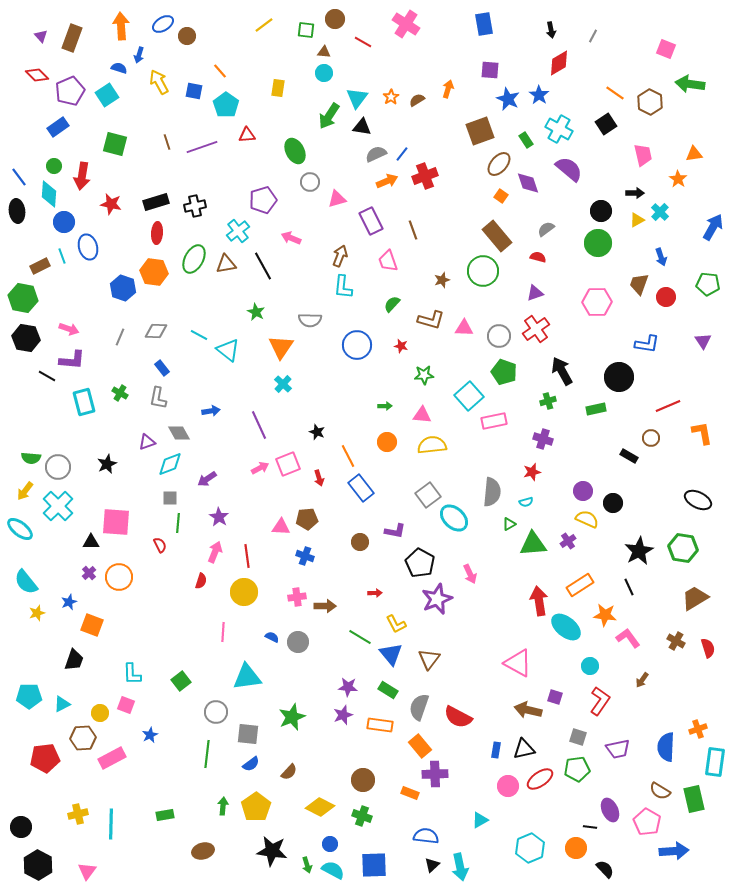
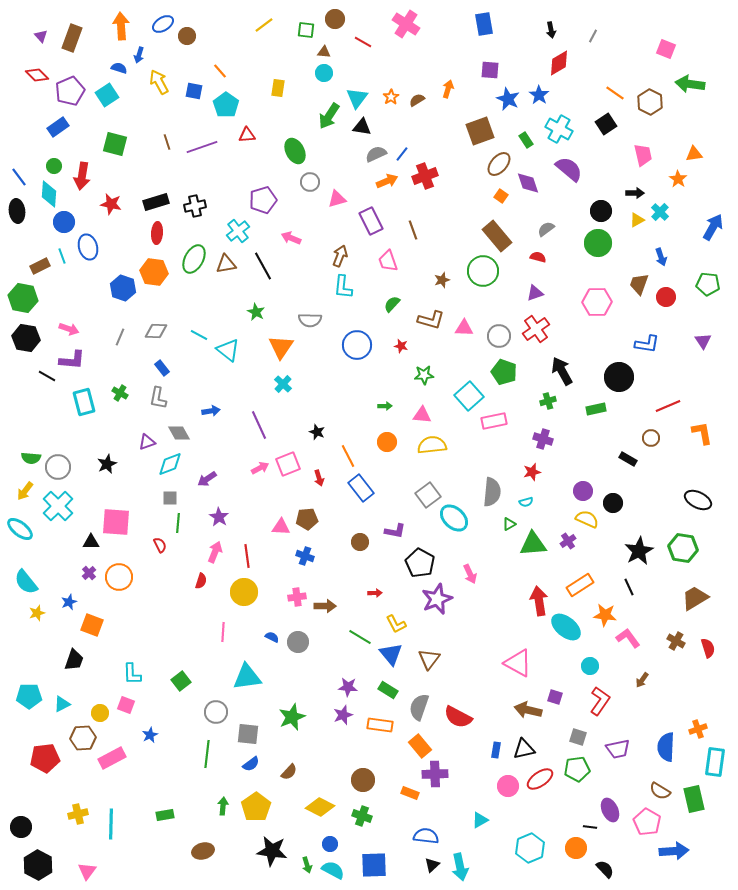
black rectangle at (629, 456): moved 1 px left, 3 px down
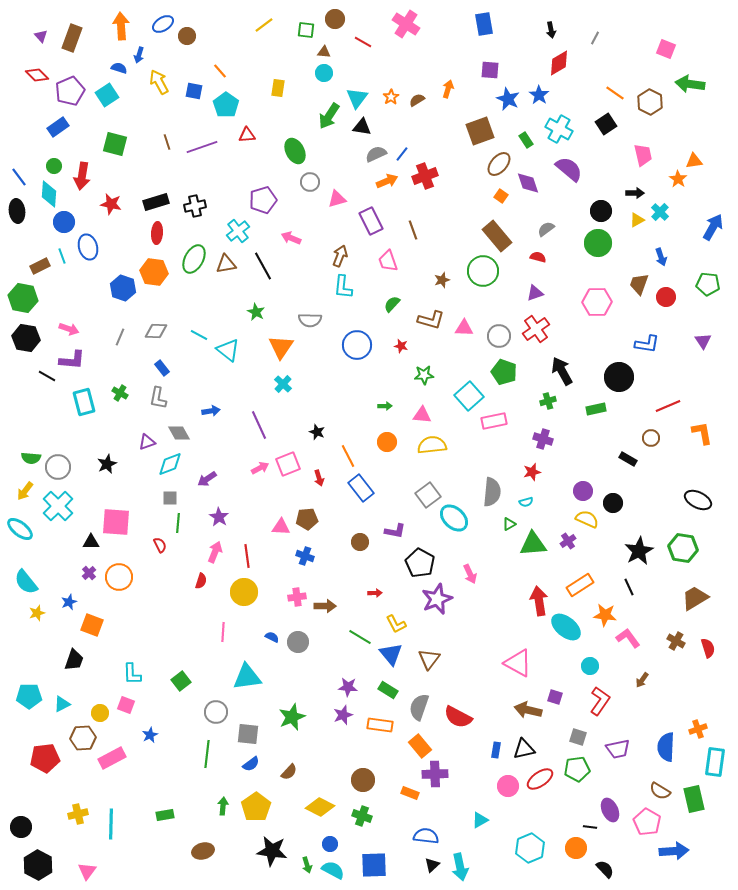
gray line at (593, 36): moved 2 px right, 2 px down
orange triangle at (694, 154): moved 7 px down
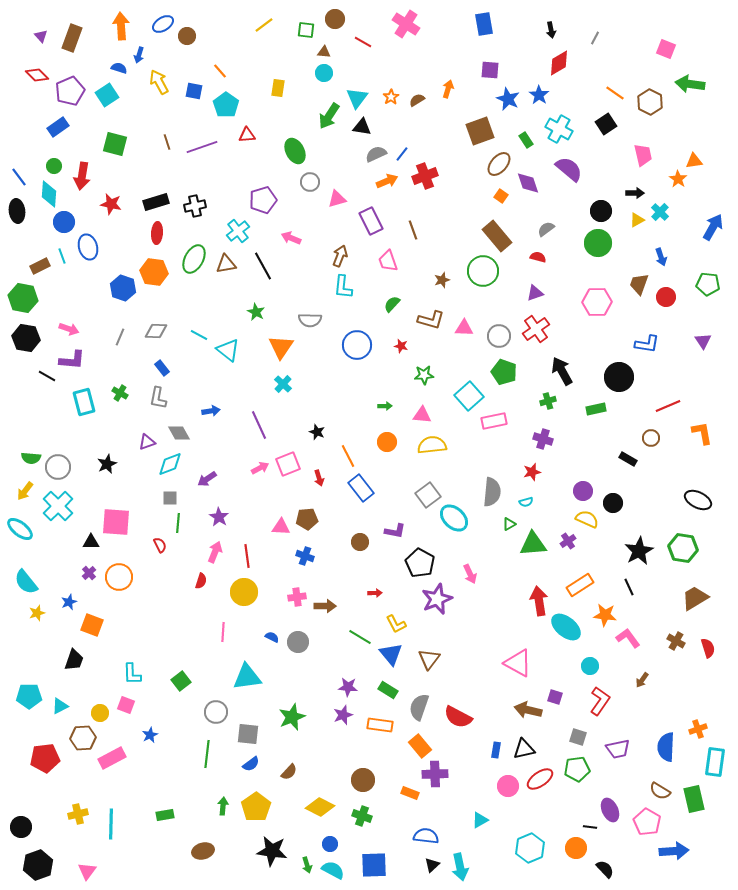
cyan triangle at (62, 704): moved 2 px left, 2 px down
black hexagon at (38, 865): rotated 12 degrees clockwise
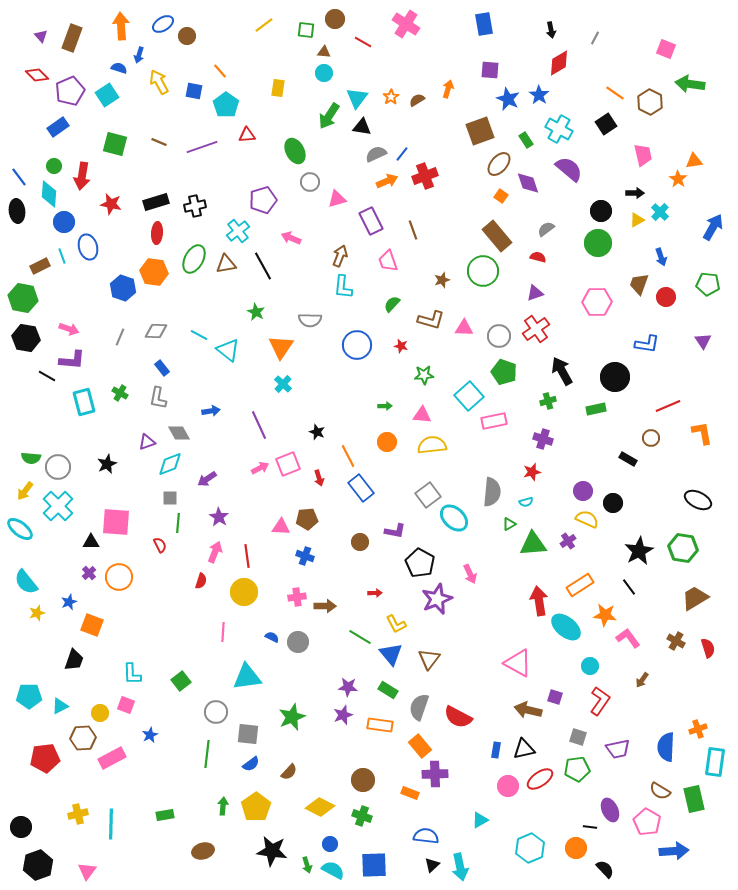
brown line at (167, 142): moved 8 px left; rotated 49 degrees counterclockwise
black circle at (619, 377): moved 4 px left
black line at (629, 587): rotated 12 degrees counterclockwise
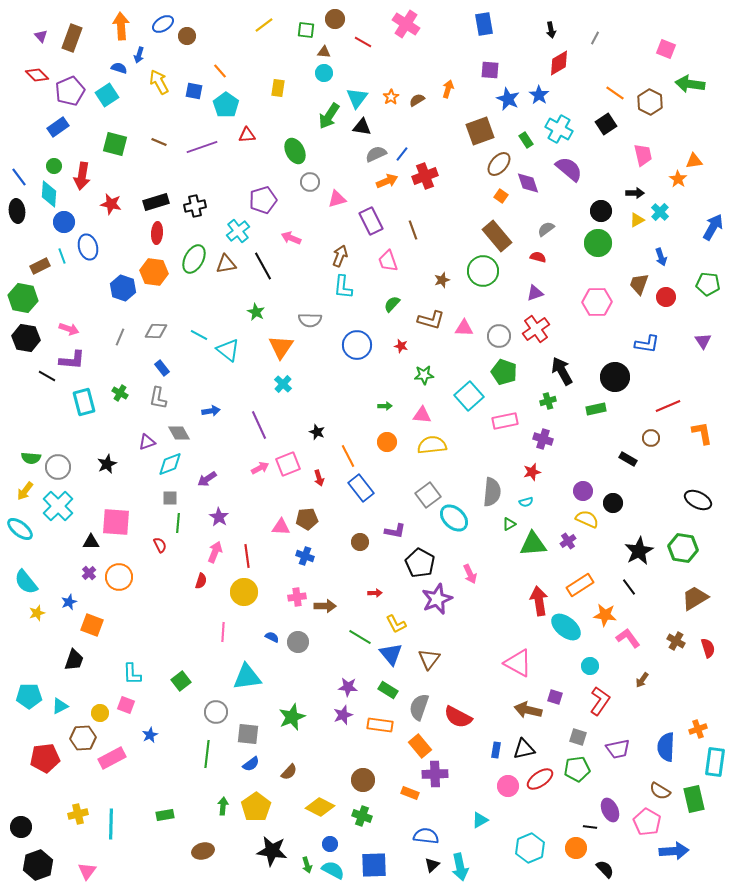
pink rectangle at (494, 421): moved 11 px right
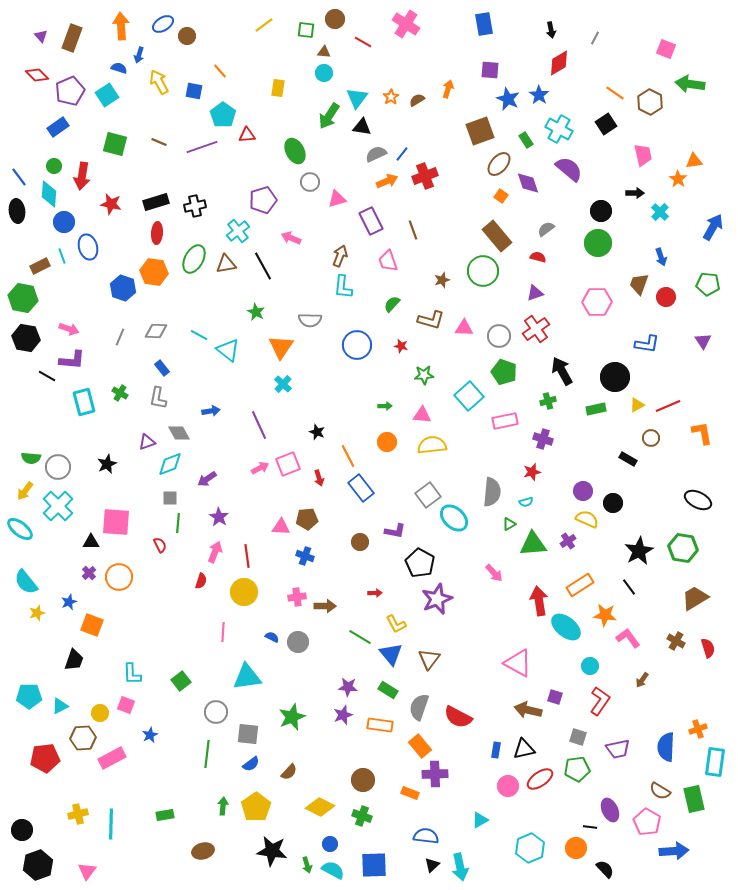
cyan pentagon at (226, 105): moved 3 px left, 10 px down
yellow triangle at (637, 220): moved 185 px down
pink arrow at (470, 574): moved 24 px right, 1 px up; rotated 18 degrees counterclockwise
black circle at (21, 827): moved 1 px right, 3 px down
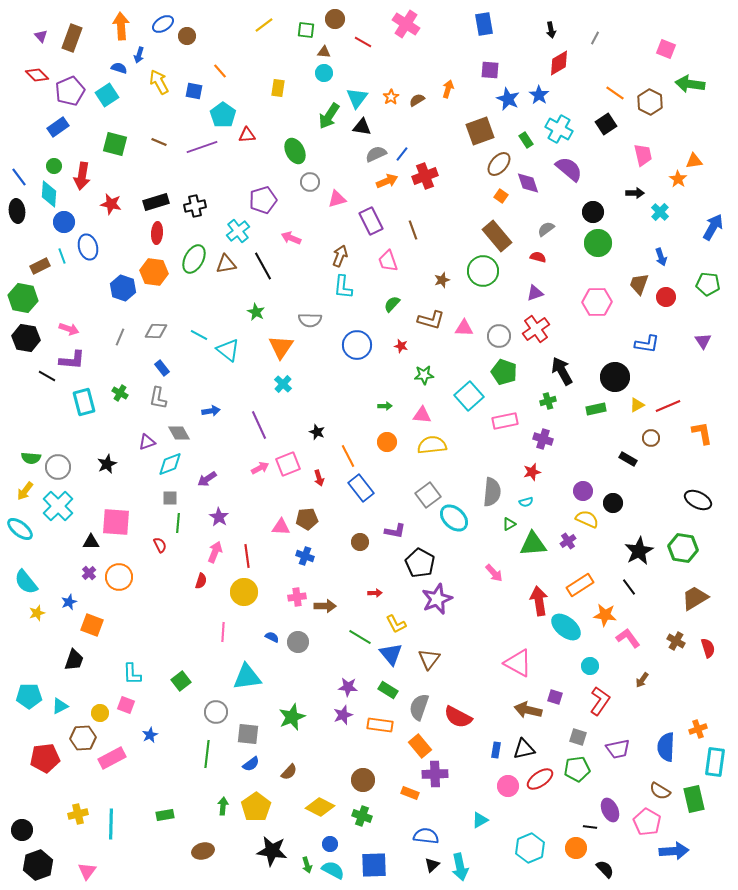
black circle at (601, 211): moved 8 px left, 1 px down
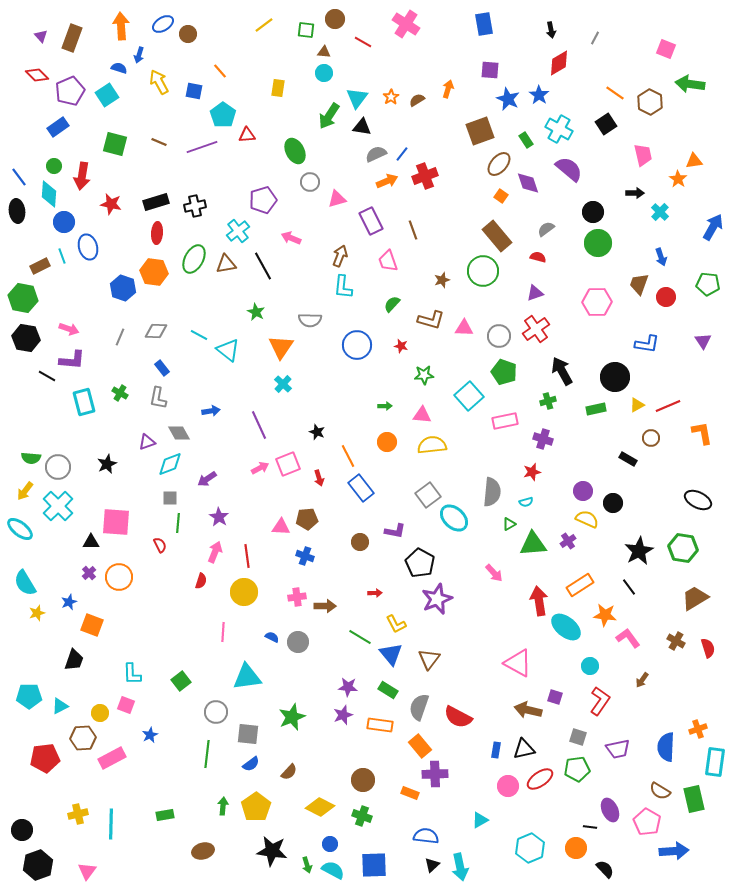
brown circle at (187, 36): moved 1 px right, 2 px up
cyan semicircle at (26, 582): moved 1 px left, 1 px down; rotated 8 degrees clockwise
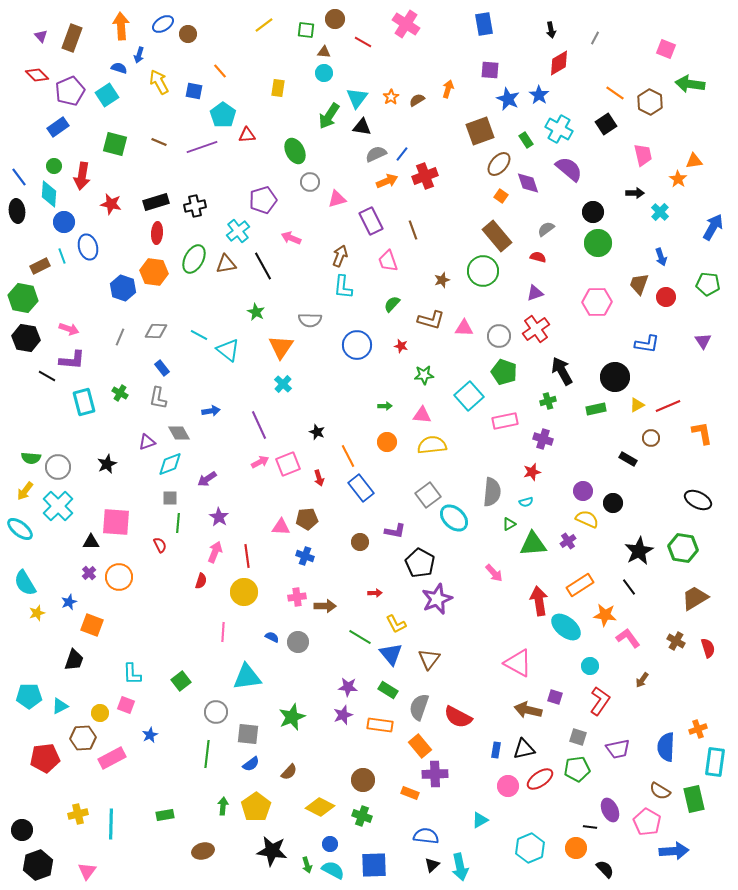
pink arrow at (260, 468): moved 6 px up
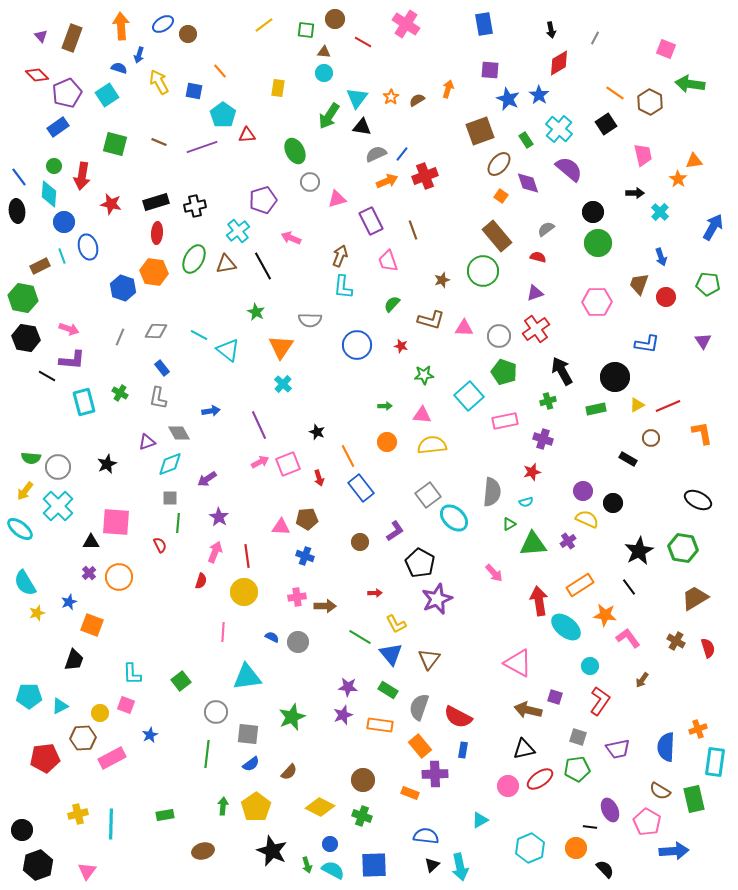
purple pentagon at (70, 91): moved 3 px left, 2 px down
cyan cross at (559, 129): rotated 12 degrees clockwise
purple L-shape at (395, 531): rotated 45 degrees counterclockwise
blue rectangle at (496, 750): moved 33 px left
black star at (272, 851): rotated 16 degrees clockwise
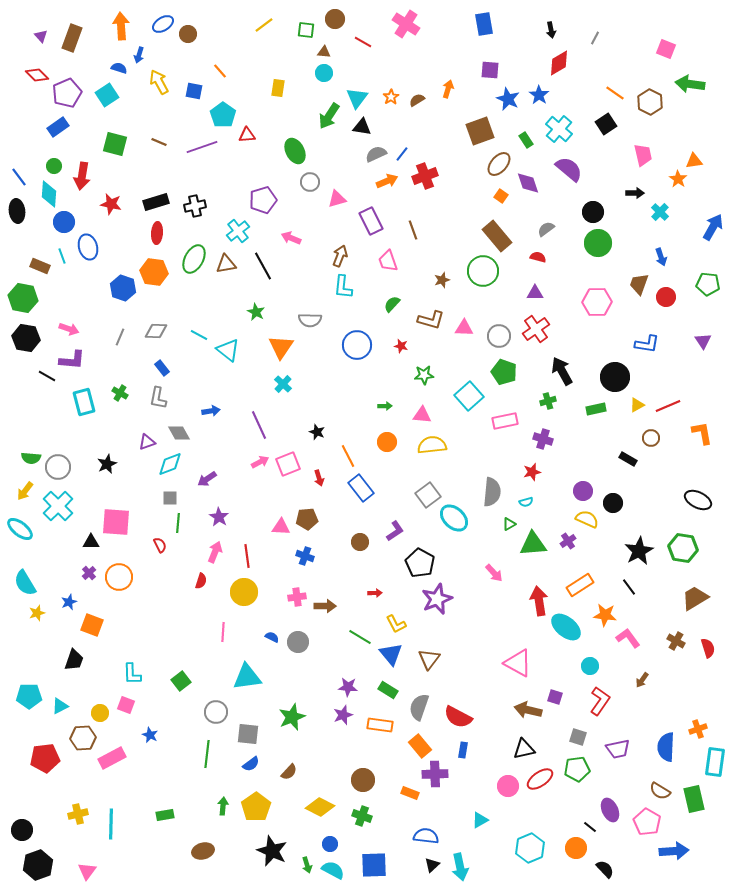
brown rectangle at (40, 266): rotated 48 degrees clockwise
purple triangle at (535, 293): rotated 18 degrees clockwise
blue star at (150, 735): rotated 21 degrees counterclockwise
black line at (590, 827): rotated 32 degrees clockwise
